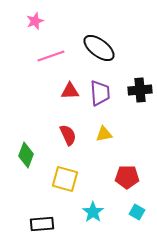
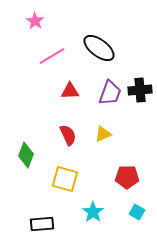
pink star: rotated 18 degrees counterclockwise
pink line: moved 1 px right; rotated 12 degrees counterclockwise
purple trapezoid: moved 10 px right; rotated 24 degrees clockwise
yellow triangle: moved 1 px left; rotated 12 degrees counterclockwise
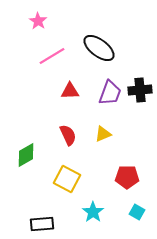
pink star: moved 3 px right
green diamond: rotated 40 degrees clockwise
yellow square: moved 2 px right; rotated 12 degrees clockwise
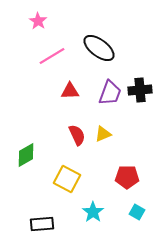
red semicircle: moved 9 px right
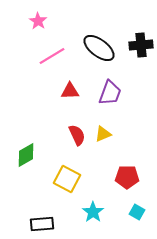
black cross: moved 1 px right, 45 px up
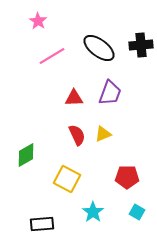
red triangle: moved 4 px right, 7 px down
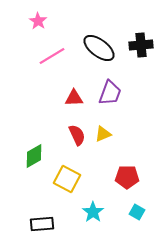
green diamond: moved 8 px right, 1 px down
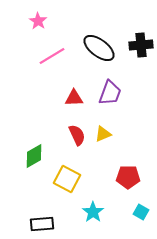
red pentagon: moved 1 px right
cyan square: moved 4 px right
